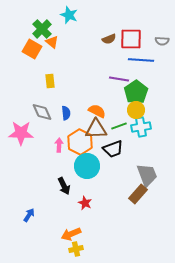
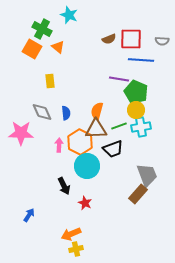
green cross: rotated 18 degrees counterclockwise
orange triangle: moved 6 px right, 5 px down
green pentagon: rotated 15 degrees counterclockwise
orange semicircle: rotated 102 degrees counterclockwise
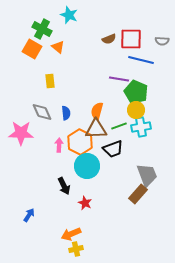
blue line: rotated 10 degrees clockwise
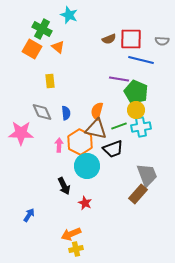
brown triangle: rotated 15 degrees clockwise
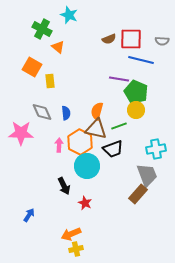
orange square: moved 18 px down
cyan cross: moved 15 px right, 22 px down
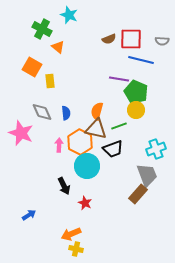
pink star: rotated 20 degrees clockwise
cyan cross: rotated 12 degrees counterclockwise
blue arrow: rotated 24 degrees clockwise
yellow cross: rotated 24 degrees clockwise
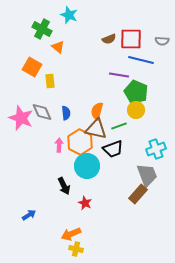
purple line: moved 4 px up
pink star: moved 15 px up
